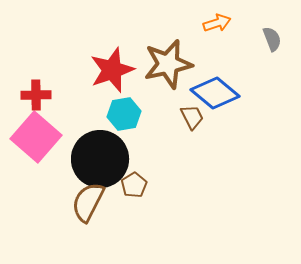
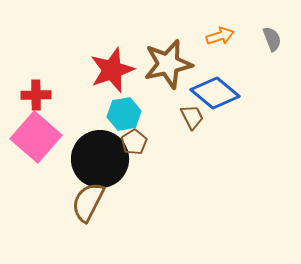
orange arrow: moved 3 px right, 13 px down
brown pentagon: moved 43 px up
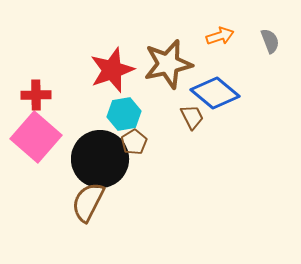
gray semicircle: moved 2 px left, 2 px down
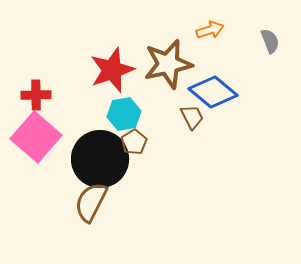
orange arrow: moved 10 px left, 6 px up
blue diamond: moved 2 px left, 1 px up
brown semicircle: moved 3 px right
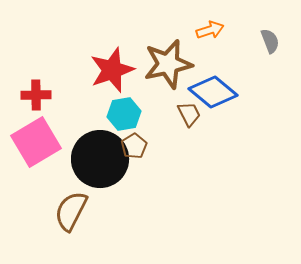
brown trapezoid: moved 3 px left, 3 px up
pink square: moved 5 px down; rotated 18 degrees clockwise
brown pentagon: moved 4 px down
brown semicircle: moved 20 px left, 9 px down
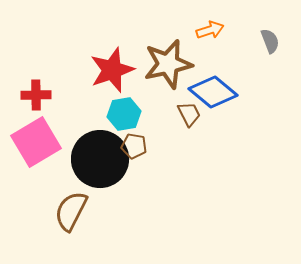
brown pentagon: rotated 30 degrees counterclockwise
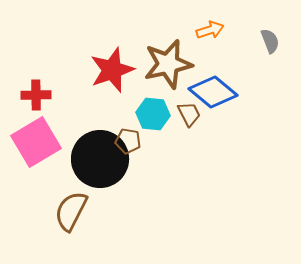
cyan hexagon: moved 29 px right; rotated 16 degrees clockwise
brown pentagon: moved 6 px left, 5 px up
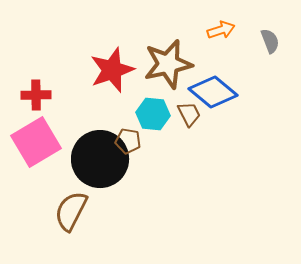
orange arrow: moved 11 px right
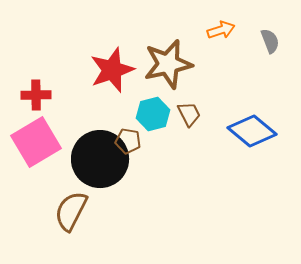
blue diamond: moved 39 px right, 39 px down
cyan hexagon: rotated 20 degrees counterclockwise
